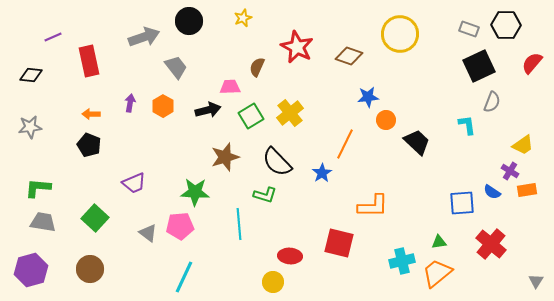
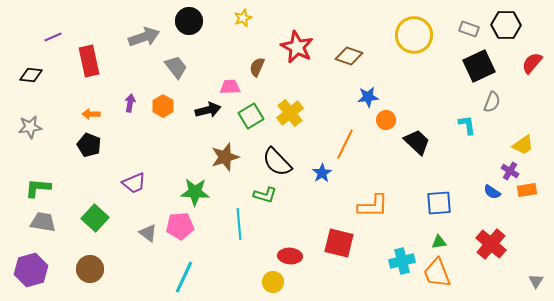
yellow circle at (400, 34): moved 14 px right, 1 px down
blue square at (462, 203): moved 23 px left
orange trapezoid at (437, 273): rotated 72 degrees counterclockwise
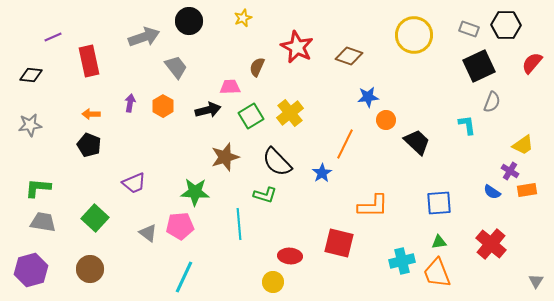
gray star at (30, 127): moved 2 px up
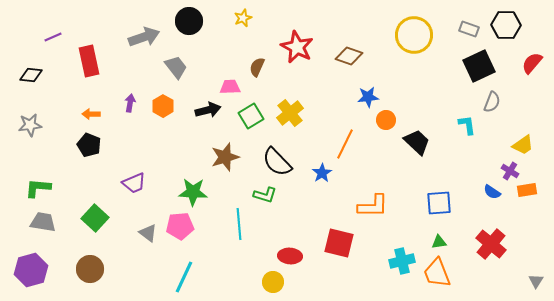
green star at (195, 192): moved 2 px left
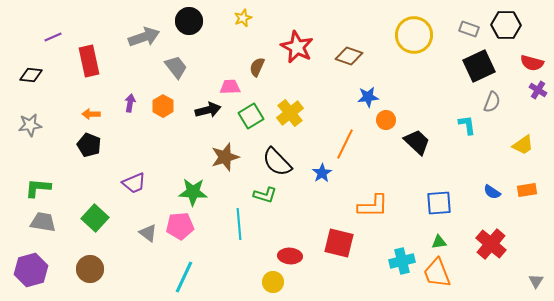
red semicircle at (532, 63): rotated 115 degrees counterclockwise
purple cross at (510, 171): moved 28 px right, 81 px up
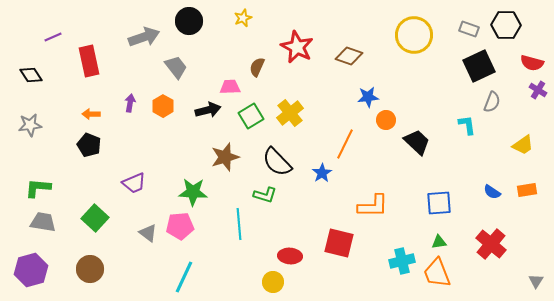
black diamond at (31, 75): rotated 50 degrees clockwise
